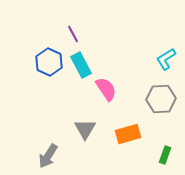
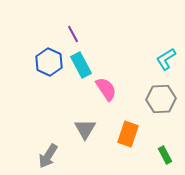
orange rectangle: rotated 55 degrees counterclockwise
green rectangle: rotated 48 degrees counterclockwise
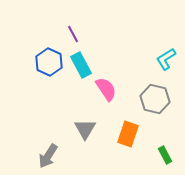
gray hexagon: moved 6 px left; rotated 16 degrees clockwise
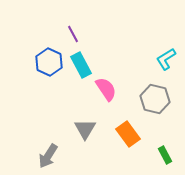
orange rectangle: rotated 55 degrees counterclockwise
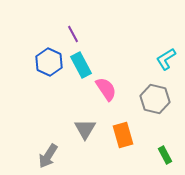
orange rectangle: moved 5 px left, 1 px down; rotated 20 degrees clockwise
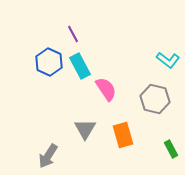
cyan L-shape: moved 2 px right, 1 px down; rotated 110 degrees counterclockwise
cyan rectangle: moved 1 px left, 1 px down
green rectangle: moved 6 px right, 6 px up
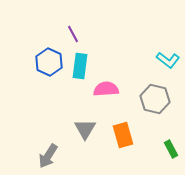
cyan rectangle: rotated 35 degrees clockwise
pink semicircle: rotated 60 degrees counterclockwise
